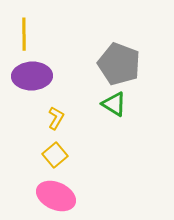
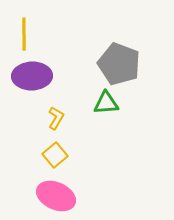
green triangle: moved 8 px left, 1 px up; rotated 36 degrees counterclockwise
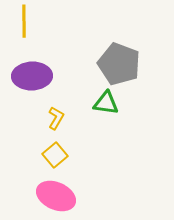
yellow line: moved 13 px up
green triangle: rotated 12 degrees clockwise
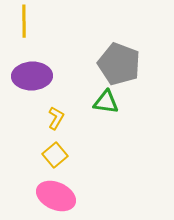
green triangle: moved 1 px up
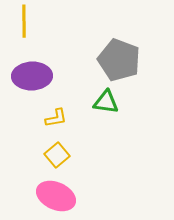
gray pentagon: moved 4 px up
yellow L-shape: rotated 50 degrees clockwise
yellow square: moved 2 px right
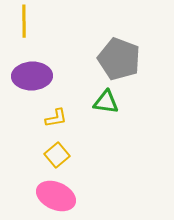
gray pentagon: moved 1 px up
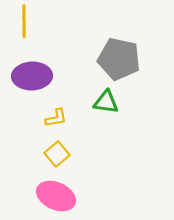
gray pentagon: rotated 9 degrees counterclockwise
yellow square: moved 1 px up
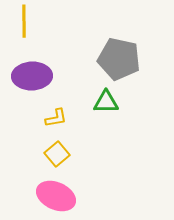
green triangle: rotated 8 degrees counterclockwise
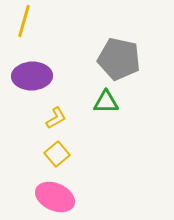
yellow line: rotated 16 degrees clockwise
yellow L-shape: rotated 20 degrees counterclockwise
pink ellipse: moved 1 px left, 1 px down
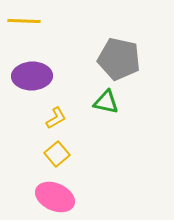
yellow line: rotated 76 degrees clockwise
green triangle: rotated 12 degrees clockwise
